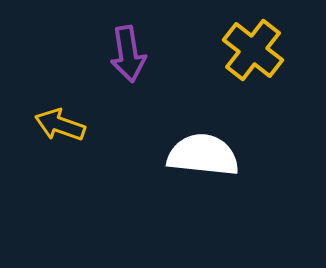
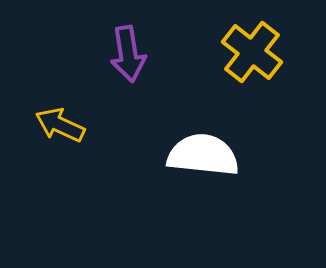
yellow cross: moved 1 px left, 2 px down
yellow arrow: rotated 6 degrees clockwise
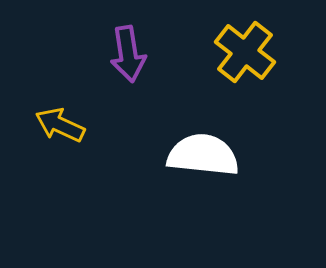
yellow cross: moved 7 px left
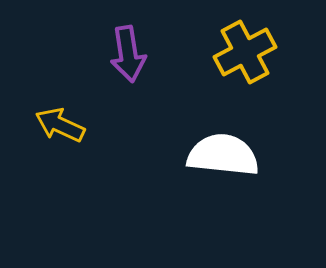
yellow cross: rotated 24 degrees clockwise
white semicircle: moved 20 px right
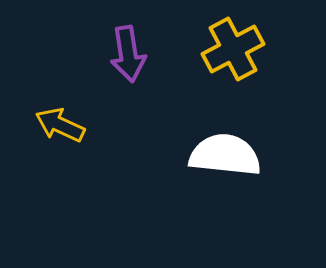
yellow cross: moved 12 px left, 3 px up
white semicircle: moved 2 px right
